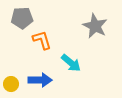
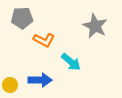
orange L-shape: moved 2 px right; rotated 135 degrees clockwise
cyan arrow: moved 1 px up
yellow circle: moved 1 px left, 1 px down
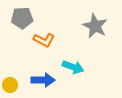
cyan arrow: moved 2 px right, 5 px down; rotated 20 degrees counterclockwise
blue arrow: moved 3 px right
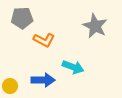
yellow circle: moved 1 px down
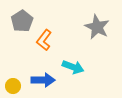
gray pentagon: moved 3 px down; rotated 30 degrees counterclockwise
gray star: moved 2 px right, 1 px down
orange L-shape: rotated 100 degrees clockwise
yellow circle: moved 3 px right
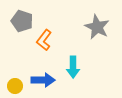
gray pentagon: rotated 20 degrees counterclockwise
cyan arrow: rotated 70 degrees clockwise
yellow circle: moved 2 px right
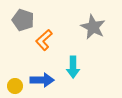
gray pentagon: moved 1 px right, 1 px up
gray star: moved 4 px left
orange L-shape: rotated 10 degrees clockwise
blue arrow: moved 1 px left
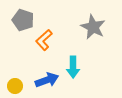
blue arrow: moved 5 px right; rotated 20 degrees counterclockwise
